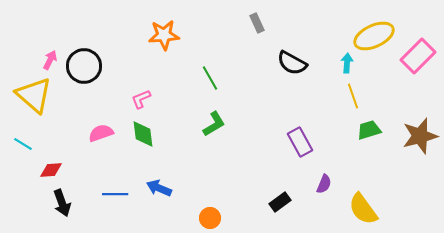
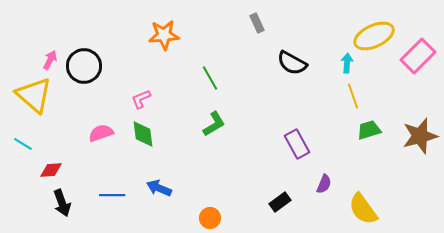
purple rectangle: moved 3 px left, 2 px down
blue line: moved 3 px left, 1 px down
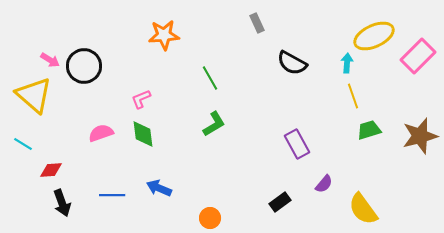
pink arrow: rotated 96 degrees clockwise
purple semicircle: rotated 18 degrees clockwise
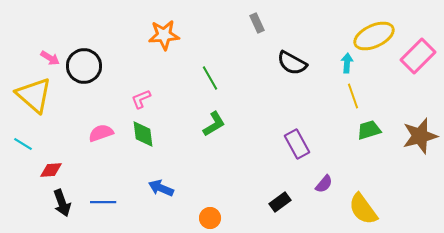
pink arrow: moved 2 px up
blue arrow: moved 2 px right
blue line: moved 9 px left, 7 px down
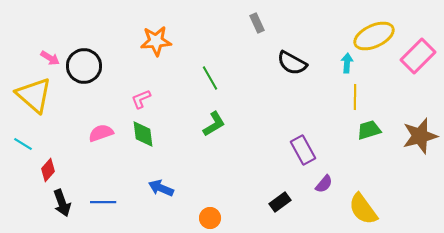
orange star: moved 8 px left, 6 px down
yellow line: moved 2 px right, 1 px down; rotated 20 degrees clockwise
purple rectangle: moved 6 px right, 6 px down
red diamond: moved 3 px left; rotated 45 degrees counterclockwise
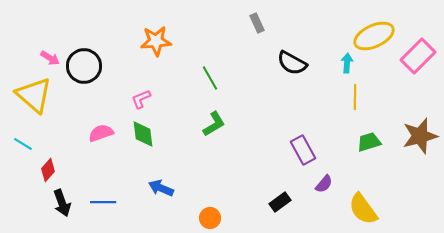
green trapezoid: moved 12 px down
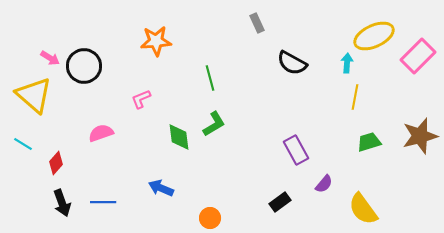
green line: rotated 15 degrees clockwise
yellow line: rotated 10 degrees clockwise
green diamond: moved 36 px right, 3 px down
purple rectangle: moved 7 px left
red diamond: moved 8 px right, 7 px up
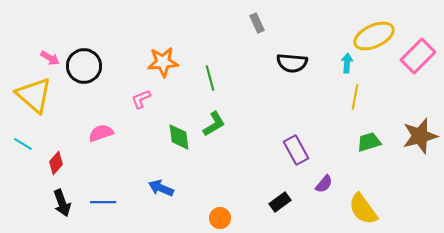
orange star: moved 7 px right, 21 px down
black semicircle: rotated 24 degrees counterclockwise
orange circle: moved 10 px right
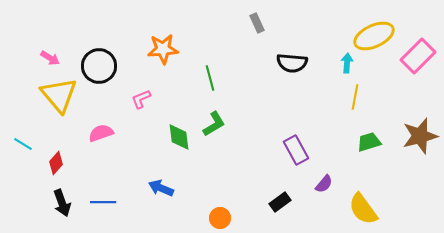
orange star: moved 13 px up
black circle: moved 15 px right
yellow triangle: moved 25 px right; rotated 9 degrees clockwise
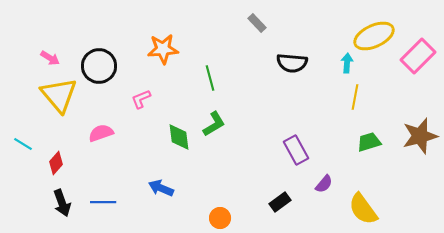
gray rectangle: rotated 18 degrees counterclockwise
